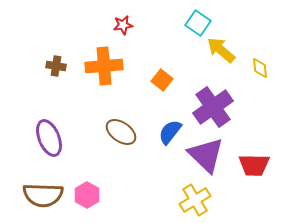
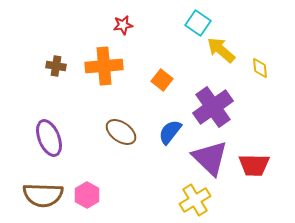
purple triangle: moved 4 px right, 3 px down
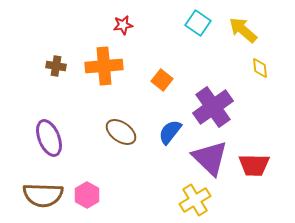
yellow arrow: moved 22 px right, 20 px up
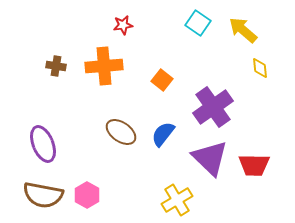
blue semicircle: moved 7 px left, 2 px down
purple ellipse: moved 6 px left, 6 px down
brown semicircle: rotated 9 degrees clockwise
yellow cross: moved 18 px left
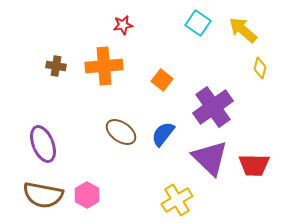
yellow diamond: rotated 20 degrees clockwise
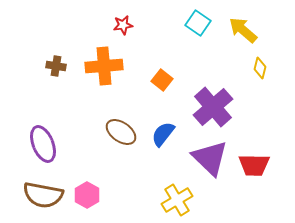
purple cross: rotated 6 degrees counterclockwise
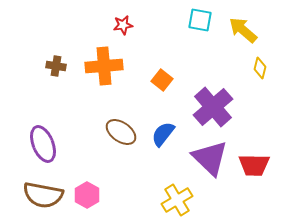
cyan square: moved 2 px right, 3 px up; rotated 25 degrees counterclockwise
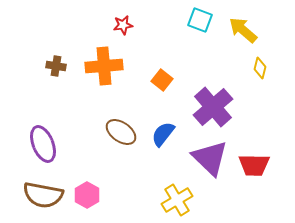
cyan square: rotated 10 degrees clockwise
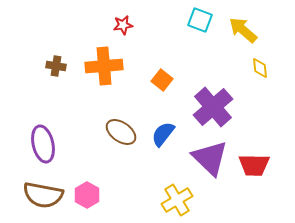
yellow diamond: rotated 20 degrees counterclockwise
purple ellipse: rotated 9 degrees clockwise
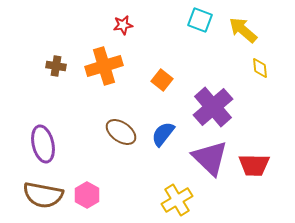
orange cross: rotated 12 degrees counterclockwise
